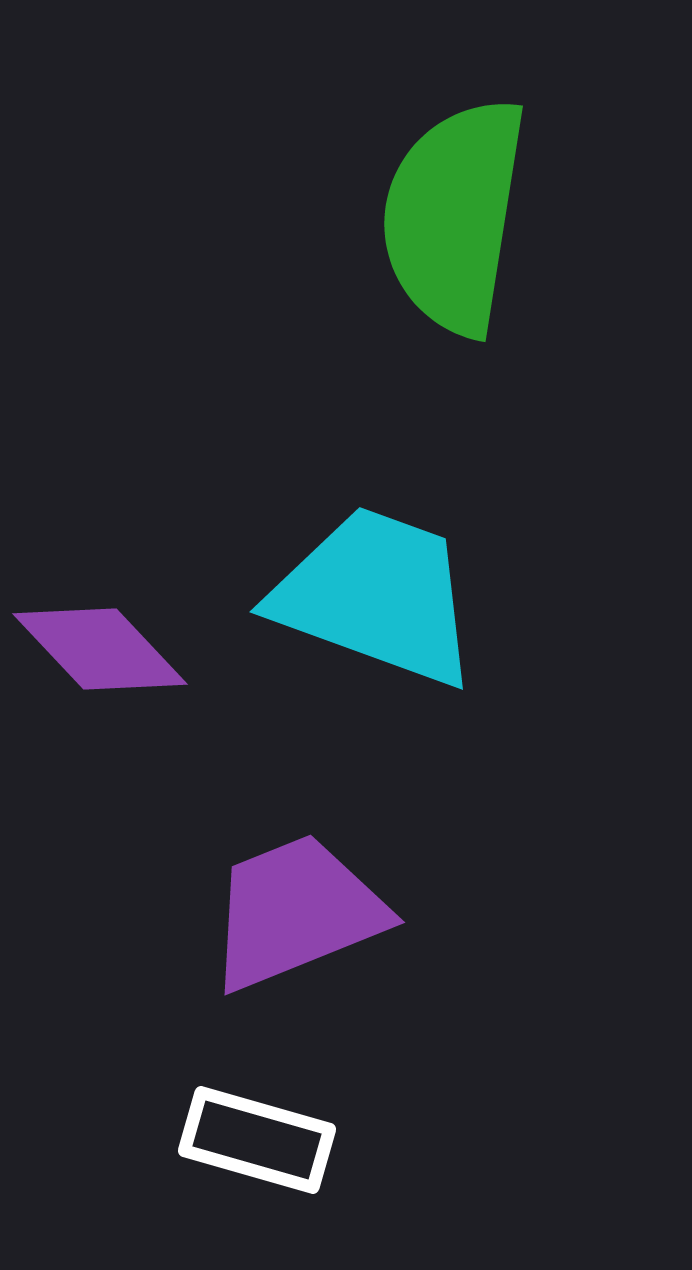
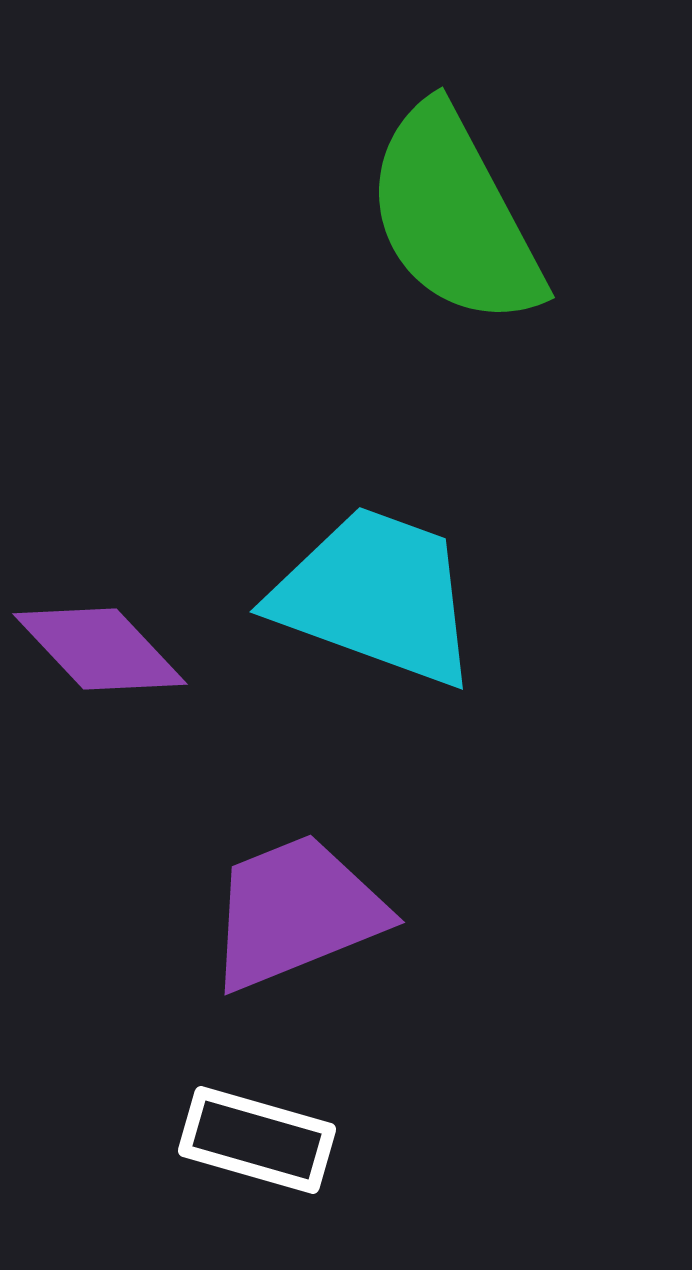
green semicircle: rotated 37 degrees counterclockwise
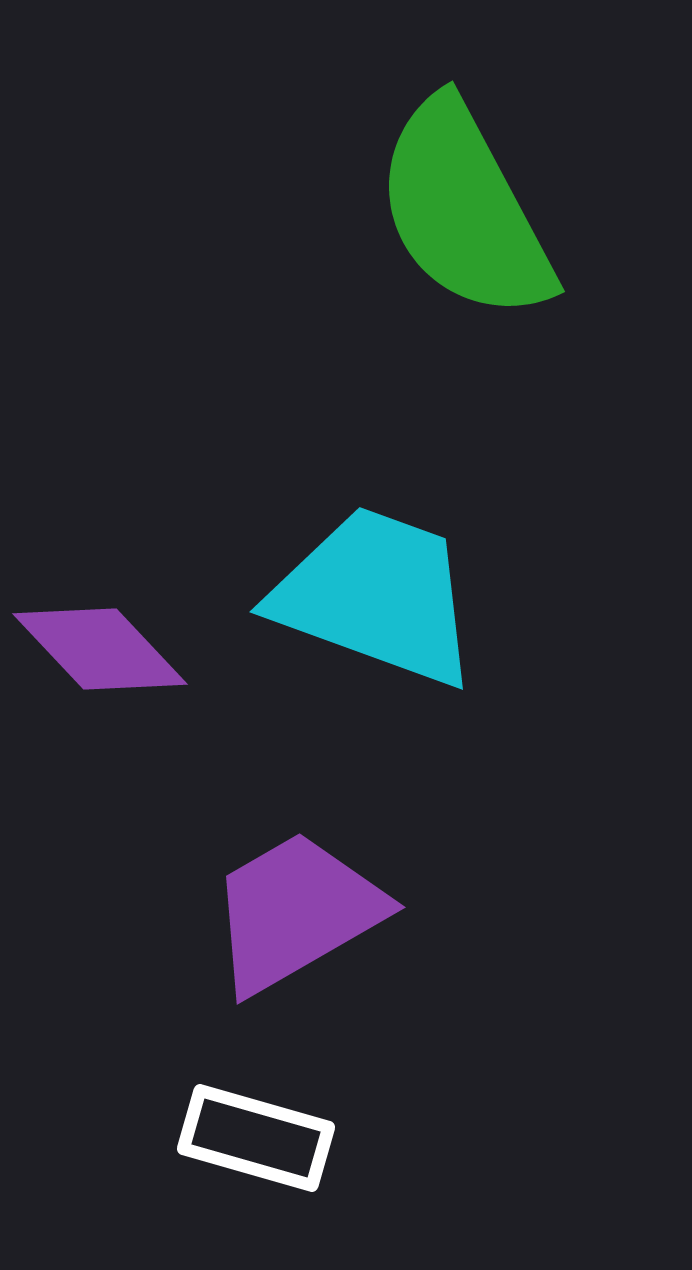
green semicircle: moved 10 px right, 6 px up
purple trapezoid: rotated 8 degrees counterclockwise
white rectangle: moved 1 px left, 2 px up
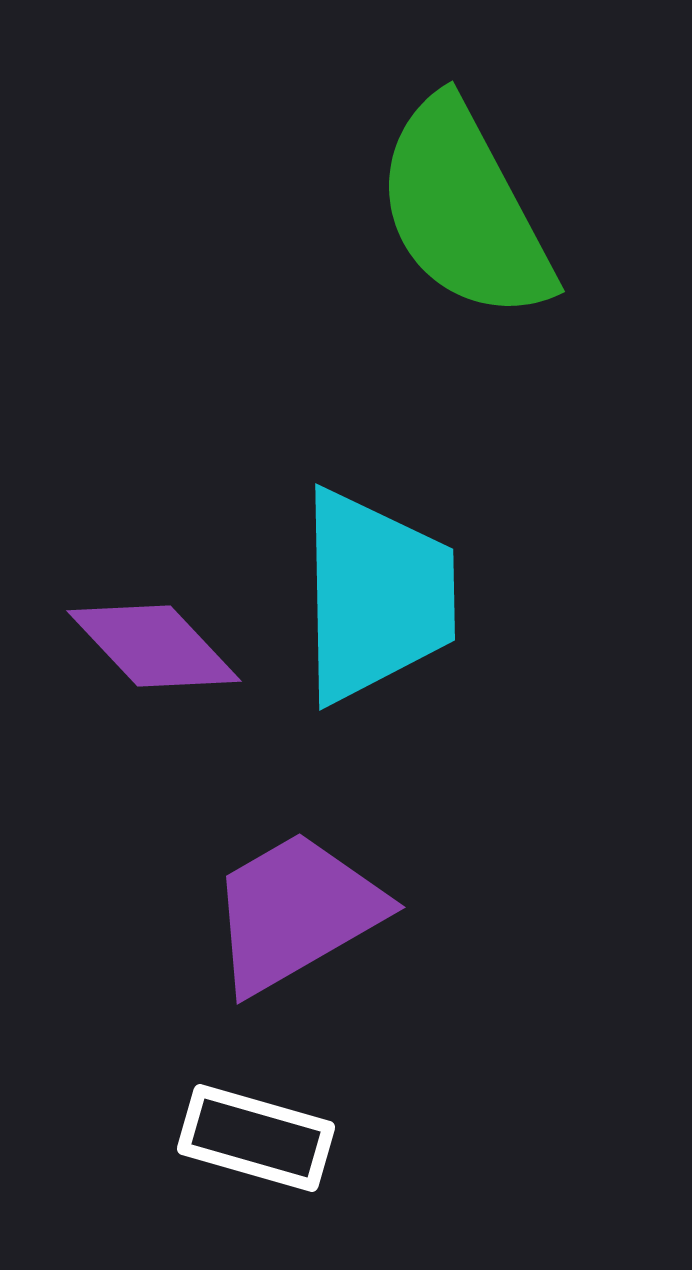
cyan trapezoid: rotated 69 degrees clockwise
purple diamond: moved 54 px right, 3 px up
